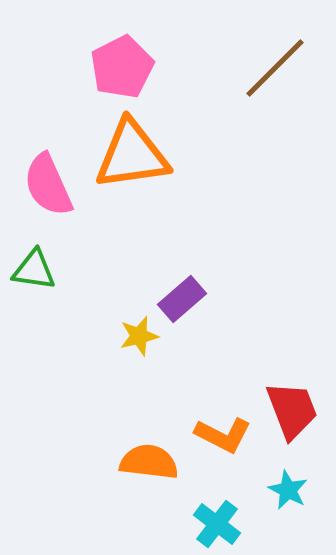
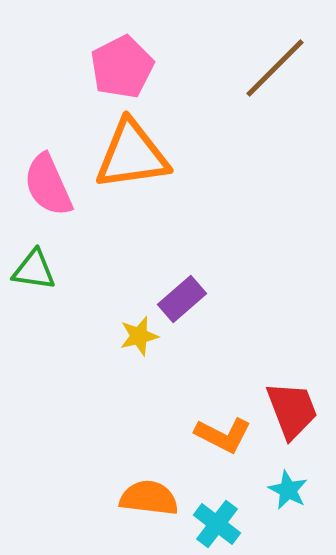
orange semicircle: moved 36 px down
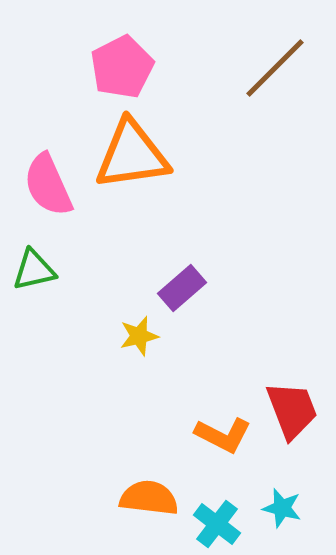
green triangle: rotated 21 degrees counterclockwise
purple rectangle: moved 11 px up
cyan star: moved 6 px left, 18 px down; rotated 12 degrees counterclockwise
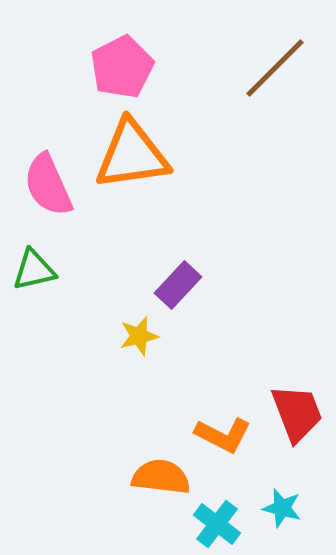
purple rectangle: moved 4 px left, 3 px up; rotated 6 degrees counterclockwise
red trapezoid: moved 5 px right, 3 px down
orange semicircle: moved 12 px right, 21 px up
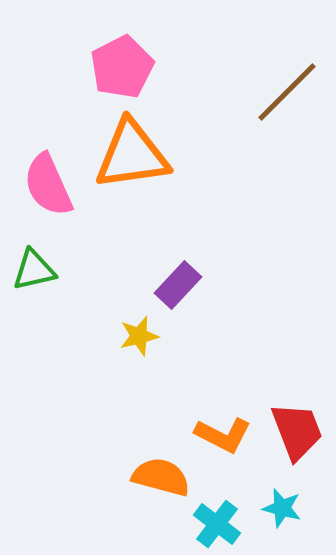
brown line: moved 12 px right, 24 px down
red trapezoid: moved 18 px down
orange semicircle: rotated 8 degrees clockwise
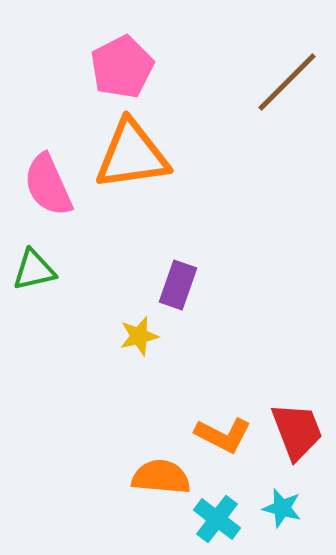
brown line: moved 10 px up
purple rectangle: rotated 24 degrees counterclockwise
orange semicircle: rotated 10 degrees counterclockwise
cyan cross: moved 5 px up
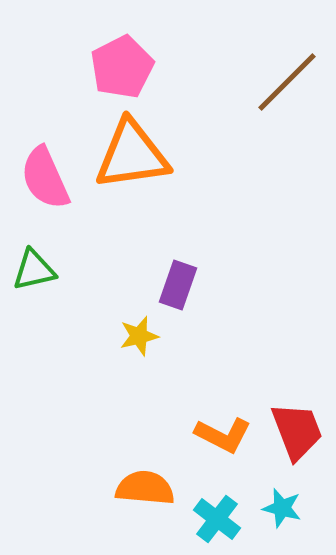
pink semicircle: moved 3 px left, 7 px up
orange semicircle: moved 16 px left, 11 px down
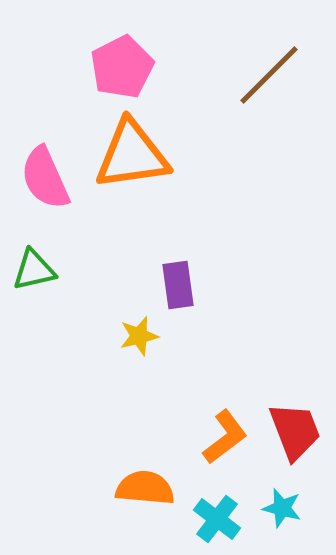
brown line: moved 18 px left, 7 px up
purple rectangle: rotated 27 degrees counterclockwise
red trapezoid: moved 2 px left
orange L-shape: moved 2 px right, 2 px down; rotated 64 degrees counterclockwise
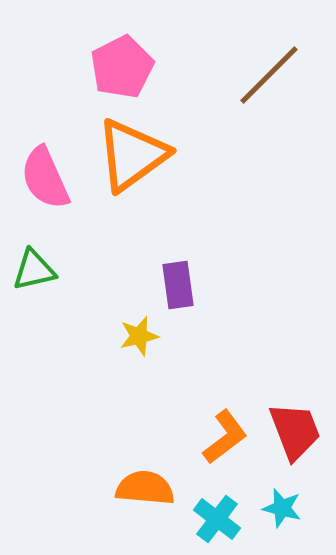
orange triangle: rotated 28 degrees counterclockwise
